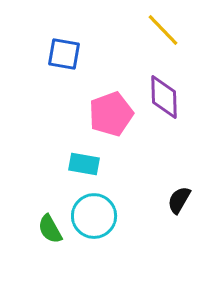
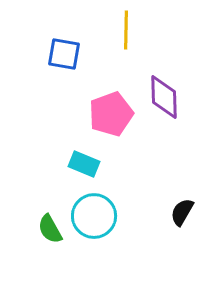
yellow line: moved 37 px left; rotated 45 degrees clockwise
cyan rectangle: rotated 12 degrees clockwise
black semicircle: moved 3 px right, 12 px down
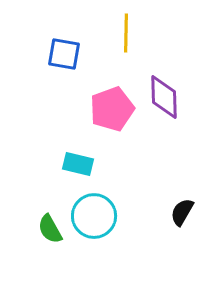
yellow line: moved 3 px down
pink pentagon: moved 1 px right, 5 px up
cyan rectangle: moved 6 px left; rotated 8 degrees counterclockwise
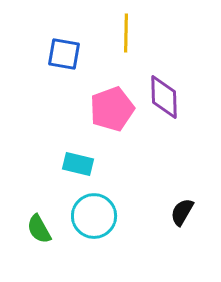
green semicircle: moved 11 px left
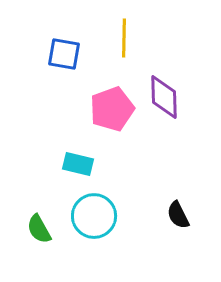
yellow line: moved 2 px left, 5 px down
black semicircle: moved 4 px left, 3 px down; rotated 56 degrees counterclockwise
